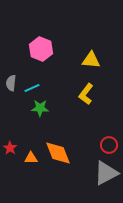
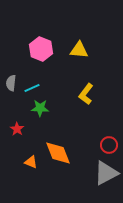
yellow triangle: moved 12 px left, 10 px up
red star: moved 7 px right, 19 px up
orange triangle: moved 4 px down; rotated 24 degrees clockwise
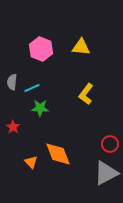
yellow triangle: moved 2 px right, 3 px up
gray semicircle: moved 1 px right, 1 px up
red star: moved 4 px left, 2 px up
red circle: moved 1 px right, 1 px up
orange diamond: moved 1 px down
orange triangle: rotated 24 degrees clockwise
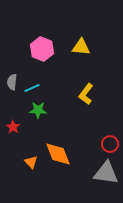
pink hexagon: moved 1 px right
green star: moved 2 px left, 2 px down
gray triangle: rotated 36 degrees clockwise
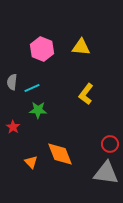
orange diamond: moved 2 px right
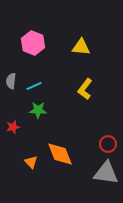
pink hexagon: moved 9 px left, 6 px up
gray semicircle: moved 1 px left, 1 px up
cyan line: moved 2 px right, 2 px up
yellow L-shape: moved 1 px left, 5 px up
red star: rotated 24 degrees clockwise
red circle: moved 2 px left
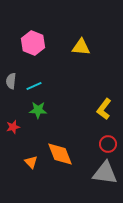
yellow L-shape: moved 19 px right, 20 px down
gray triangle: moved 1 px left
